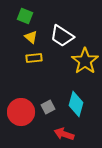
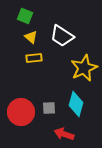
yellow star: moved 1 px left, 7 px down; rotated 12 degrees clockwise
gray square: moved 1 px right, 1 px down; rotated 24 degrees clockwise
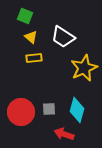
white trapezoid: moved 1 px right, 1 px down
cyan diamond: moved 1 px right, 6 px down
gray square: moved 1 px down
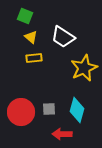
red arrow: moved 2 px left; rotated 18 degrees counterclockwise
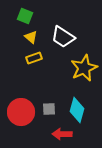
yellow rectangle: rotated 14 degrees counterclockwise
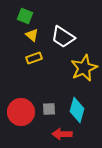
yellow triangle: moved 1 px right, 2 px up
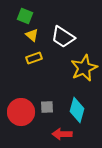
gray square: moved 2 px left, 2 px up
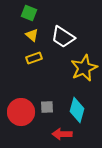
green square: moved 4 px right, 3 px up
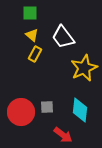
green square: moved 1 px right; rotated 21 degrees counterclockwise
white trapezoid: rotated 20 degrees clockwise
yellow rectangle: moved 1 px right, 4 px up; rotated 42 degrees counterclockwise
cyan diamond: moved 3 px right; rotated 10 degrees counterclockwise
red arrow: moved 1 px right, 1 px down; rotated 144 degrees counterclockwise
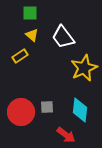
yellow rectangle: moved 15 px left, 2 px down; rotated 28 degrees clockwise
red arrow: moved 3 px right
